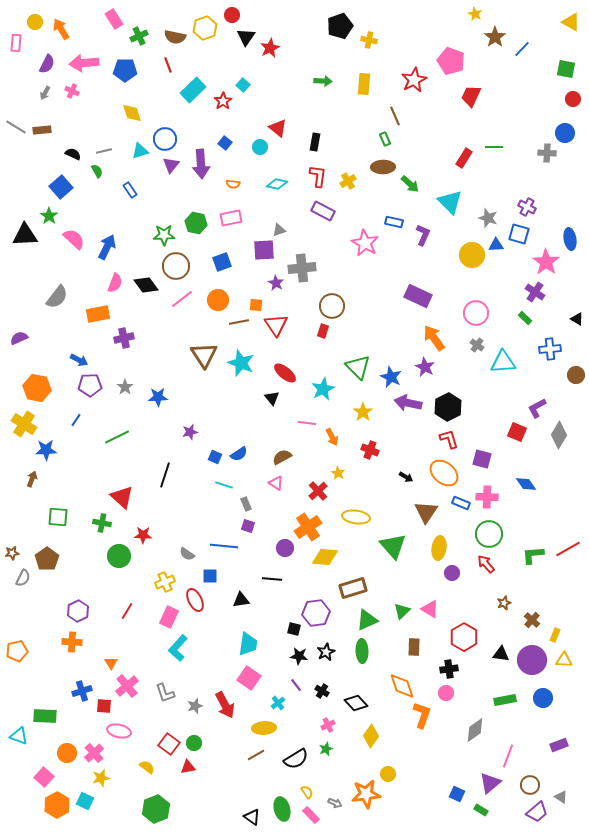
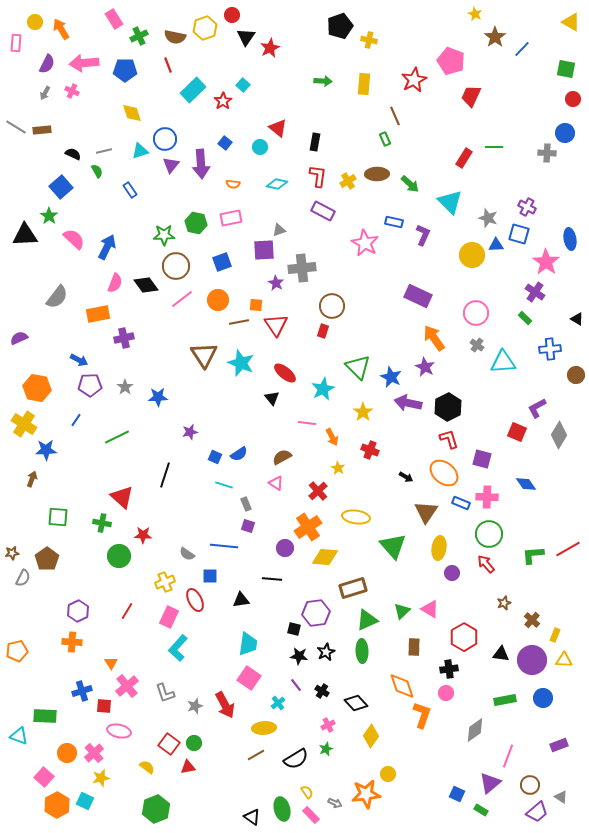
brown ellipse at (383, 167): moved 6 px left, 7 px down
yellow star at (338, 473): moved 5 px up
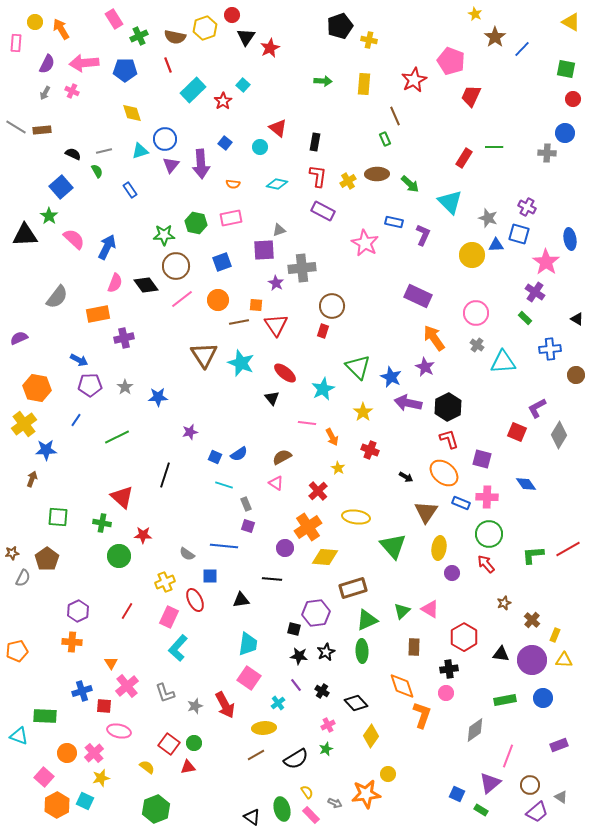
yellow cross at (24, 424): rotated 20 degrees clockwise
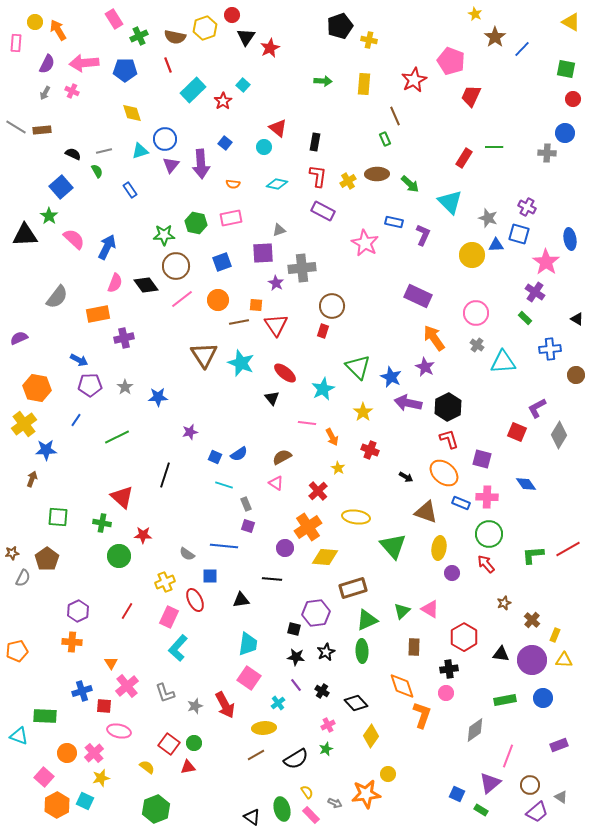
orange arrow at (61, 29): moved 3 px left, 1 px down
cyan circle at (260, 147): moved 4 px right
purple square at (264, 250): moved 1 px left, 3 px down
brown triangle at (426, 512): rotated 45 degrees counterclockwise
black star at (299, 656): moved 3 px left, 1 px down
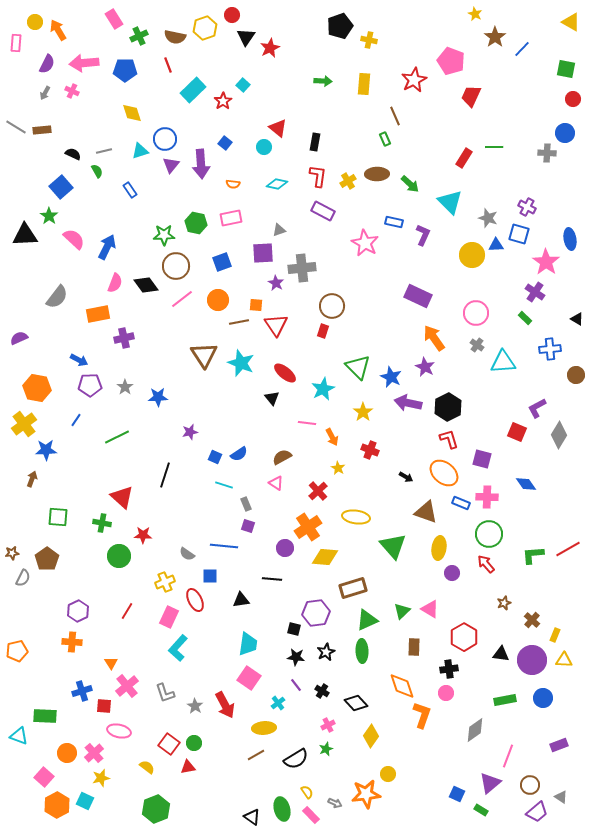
gray star at (195, 706): rotated 21 degrees counterclockwise
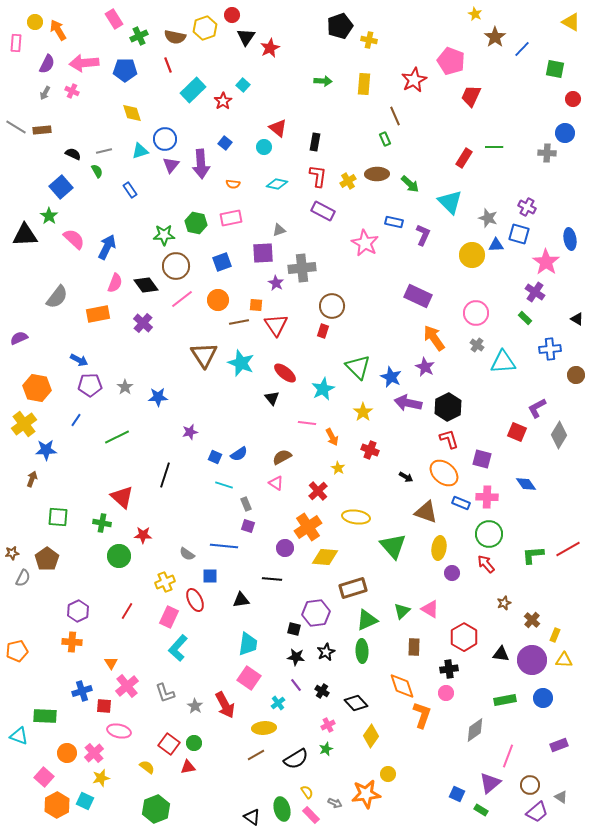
green square at (566, 69): moved 11 px left
purple cross at (124, 338): moved 19 px right, 15 px up; rotated 36 degrees counterclockwise
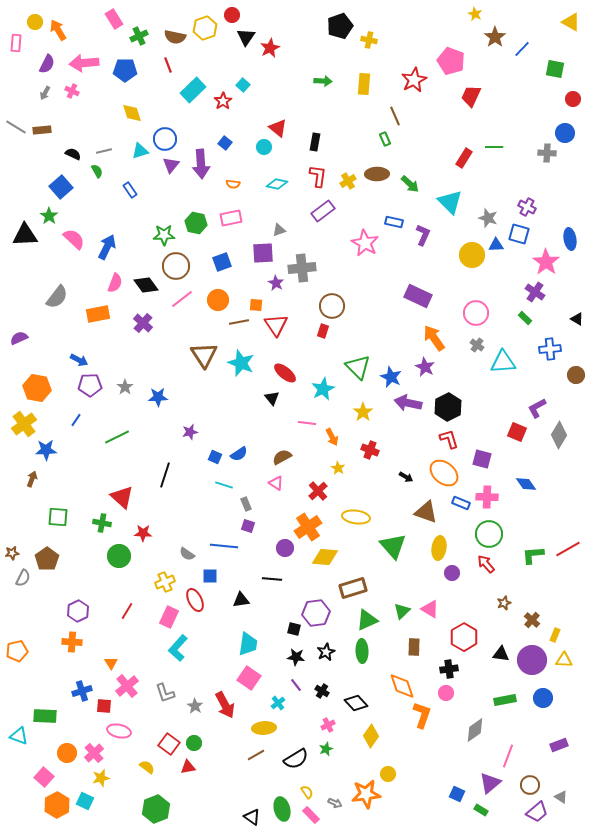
purple rectangle at (323, 211): rotated 65 degrees counterclockwise
red star at (143, 535): moved 2 px up
